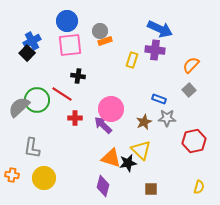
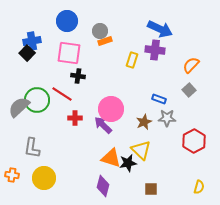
blue cross: rotated 18 degrees clockwise
pink square: moved 1 px left, 8 px down; rotated 15 degrees clockwise
red hexagon: rotated 15 degrees counterclockwise
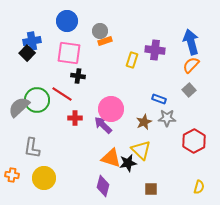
blue arrow: moved 31 px right, 13 px down; rotated 130 degrees counterclockwise
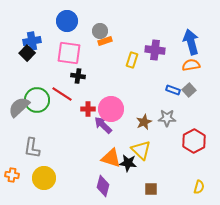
orange semicircle: rotated 36 degrees clockwise
blue rectangle: moved 14 px right, 9 px up
red cross: moved 13 px right, 9 px up
black star: rotated 18 degrees clockwise
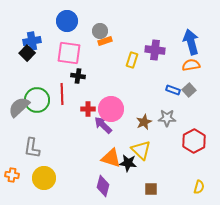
red line: rotated 55 degrees clockwise
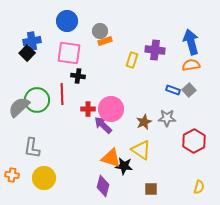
yellow triangle: rotated 10 degrees counterclockwise
black star: moved 4 px left, 3 px down
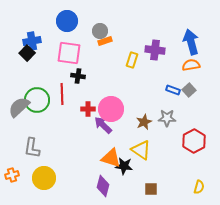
orange cross: rotated 24 degrees counterclockwise
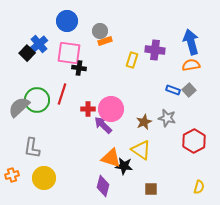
blue cross: moved 7 px right, 3 px down; rotated 30 degrees counterclockwise
black cross: moved 1 px right, 8 px up
red line: rotated 20 degrees clockwise
gray star: rotated 12 degrees clockwise
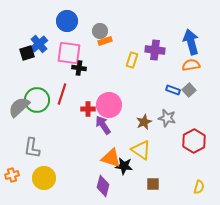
black square: rotated 28 degrees clockwise
pink circle: moved 2 px left, 4 px up
purple arrow: rotated 12 degrees clockwise
brown square: moved 2 px right, 5 px up
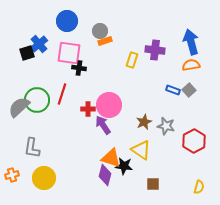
gray star: moved 1 px left, 8 px down
purple diamond: moved 2 px right, 11 px up
